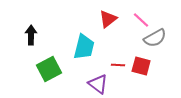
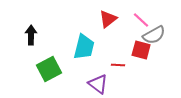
gray semicircle: moved 1 px left, 3 px up
red square: moved 16 px up
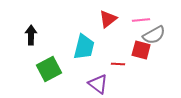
pink line: rotated 48 degrees counterclockwise
red line: moved 1 px up
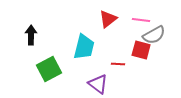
pink line: rotated 12 degrees clockwise
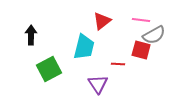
red triangle: moved 6 px left, 2 px down
purple triangle: rotated 20 degrees clockwise
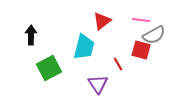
red line: rotated 56 degrees clockwise
green square: moved 1 px up
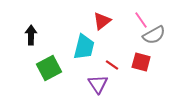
pink line: rotated 48 degrees clockwise
red square: moved 12 px down
red line: moved 6 px left, 1 px down; rotated 24 degrees counterclockwise
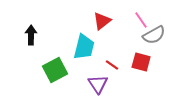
green square: moved 6 px right, 2 px down
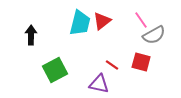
cyan trapezoid: moved 4 px left, 24 px up
purple triangle: moved 1 px right; rotated 45 degrees counterclockwise
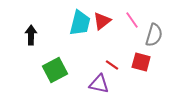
pink line: moved 9 px left
gray semicircle: rotated 45 degrees counterclockwise
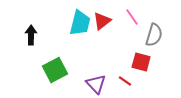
pink line: moved 3 px up
red line: moved 13 px right, 16 px down
purple triangle: moved 3 px left; rotated 35 degrees clockwise
